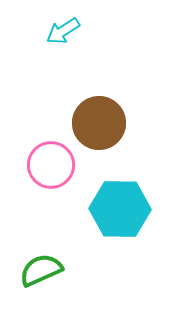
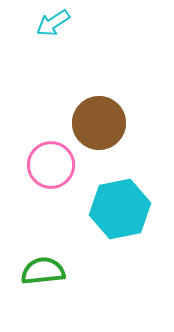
cyan arrow: moved 10 px left, 8 px up
cyan hexagon: rotated 12 degrees counterclockwise
green semicircle: moved 2 px right, 1 px down; rotated 18 degrees clockwise
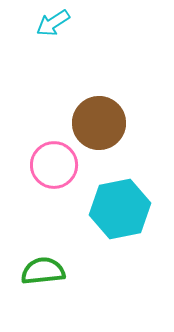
pink circle: moved 3 px right
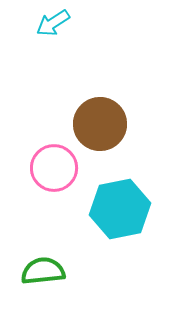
brown circle: moved 1 px right, 1 px down
pink circle: moved 3 px down
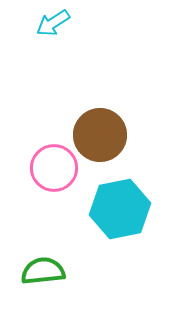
brown circle: moved 11 px down
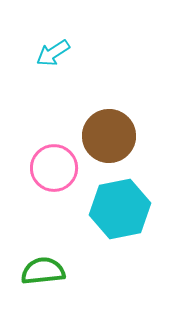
cyan arrow: moved 30 px down
brown circle: moved 9 px right, 1 px down
